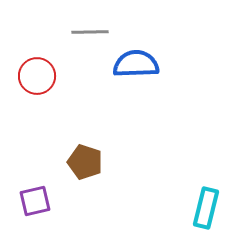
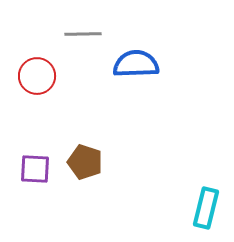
gray line: moved 7 px left, 2 px down
purple square: moved 32 px up; rotated 16 degrees clockwise
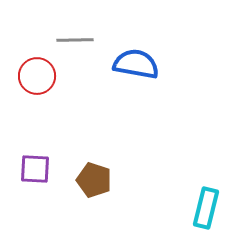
gray line: moved 8 px left, 6 px down
blue semicircle: rotated 12 degrees clockwise
brown pentagon: moved 9 px right, 18 px down
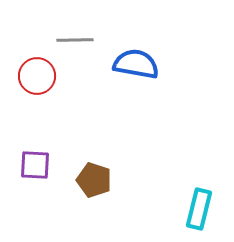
purple square: moved 4 px up
cyan rectangle: moved 7 px left, 1 px down
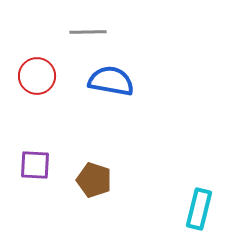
gray line: moved 13 px right, 8 px up
blue semicircle: moved 25 px left, 17 px down
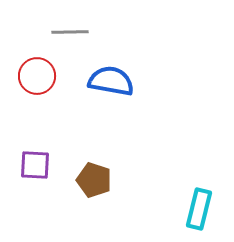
gray line: moved 18 px left
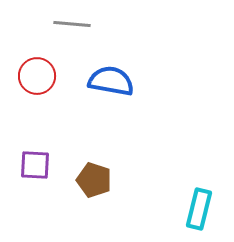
gray line: moved 2 px right, 8 px up; rotated 6 degrees clockwise
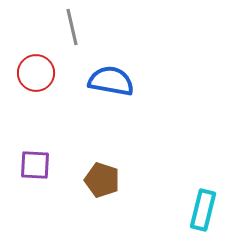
gray line: moved 3 px down; rotated 72 degrees clockwise
red circle: moved 1 px left, 3 px up
brown pentagon: moved 8 px right
cyan rectangle: moved 4 px right, 1 px down
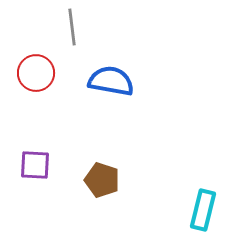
gray line: rotated 6 degrees clockwise
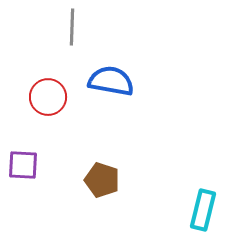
gray line: rotated 9 degrees clockwise
red circle: moved 12 px right, 24 px down
purple square: moved 12 px left
